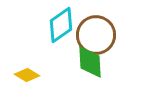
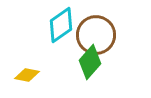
green diamond: rotated 44 degrees clockwise
yellow diamond: rotated 20 degrees counterclockwise
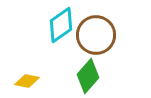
green diamond: moved 2 px left, 14 px down
yellow diamond: moved 6 px down
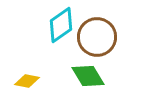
brown circle: moved 1 px right, 2 px down
green diamond: rotated 72 degrees counterclockwise
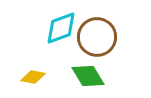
cyan diamond: moved 3 px down; rotated 15 degrees clockwise
yellow diamond: moved 6 px right, 4 px up
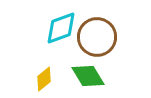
yellow diamond: moved 11 px right, 2 px down; rotated 50 degrees counterclockwise
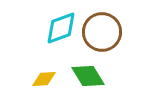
brown circle: moved 5 px right, 5 px up
yellow diamond: rotated 35 degrees clockwise
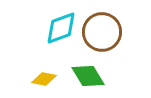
yellow diamond: rotated 15 degrees clockwise
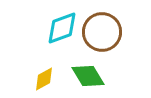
cyan diamond: moved 1 px right
yellow diamond: rotated 40 degrees counterclockwise
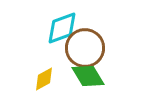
brown circle: moved 17 px left, 16 px down
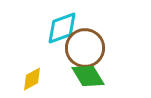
yellow diamond: moved 12 px left
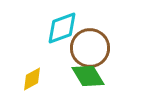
brown circle: moved 5 px right
